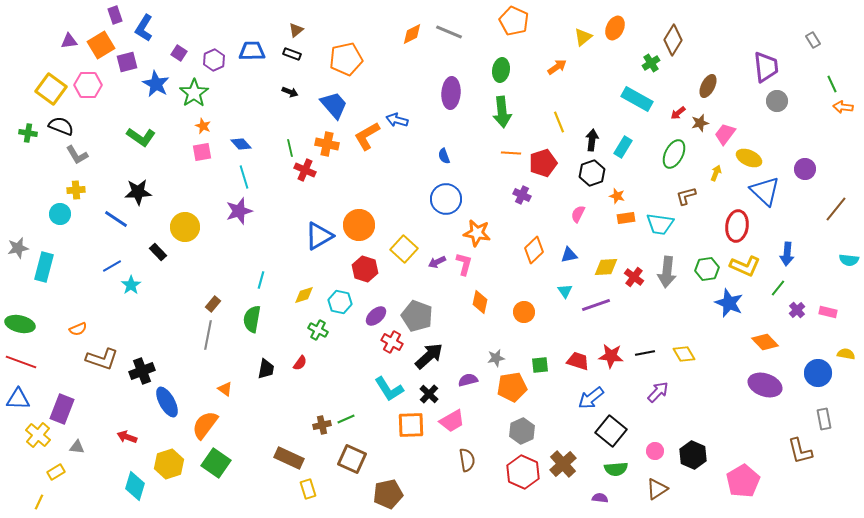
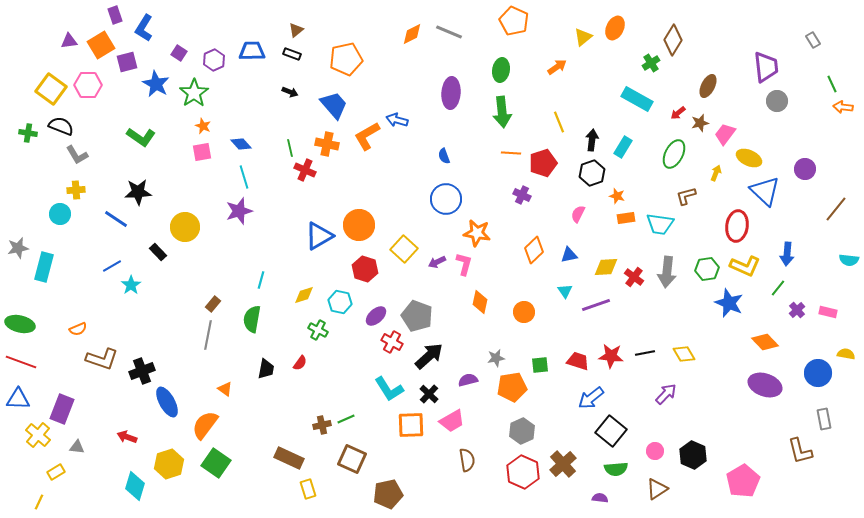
purple arrow at (658, 392): moved 8 px right, 2 px down
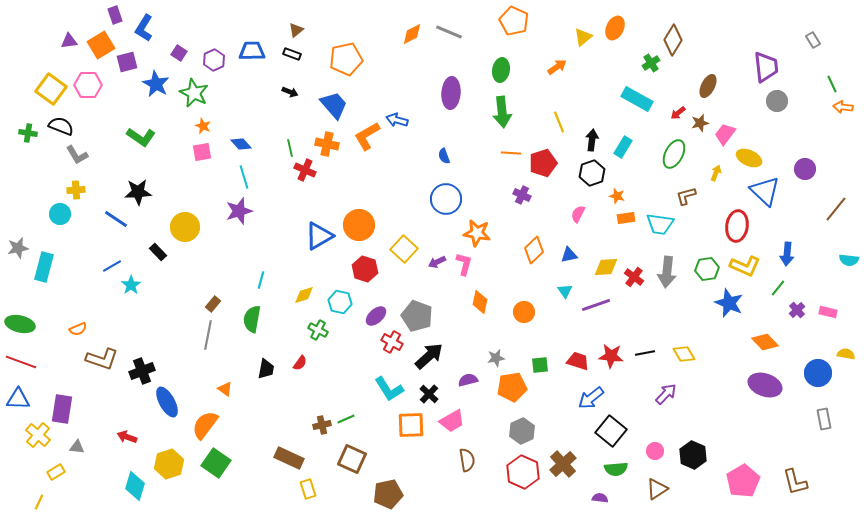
green star at (194, 93): rotated 12 degrees counterclockwise
purple rectangle at (62, 409): rotated 12 degrees counterclockwise
brown L-shape at (800, 451): moved 5 px left, 31 px down
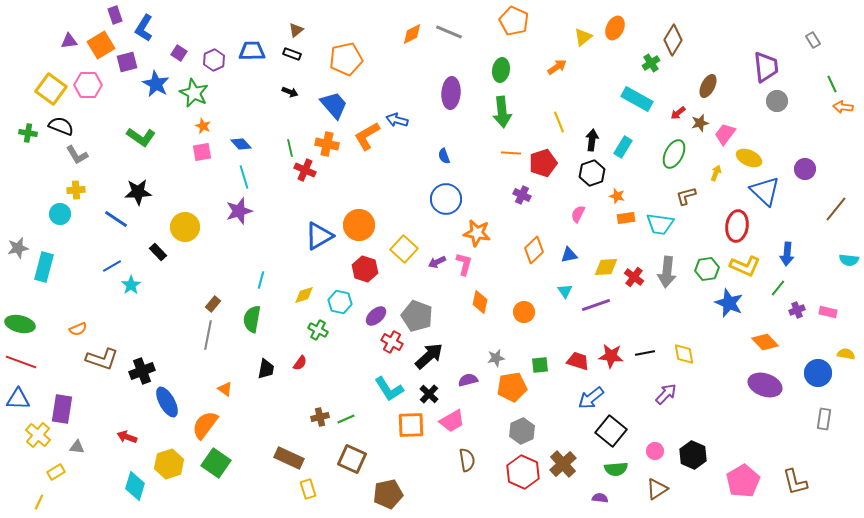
purple cross at (797, 310): rotated 21 degrees clockwise
yellow diamond at (684, 354): rotated 20 degrees clockwise
gray rectangle at (824, 419): rotated 20 degrees clockwise
brown cross at (322, 425): moved 2 px left, 8 px up
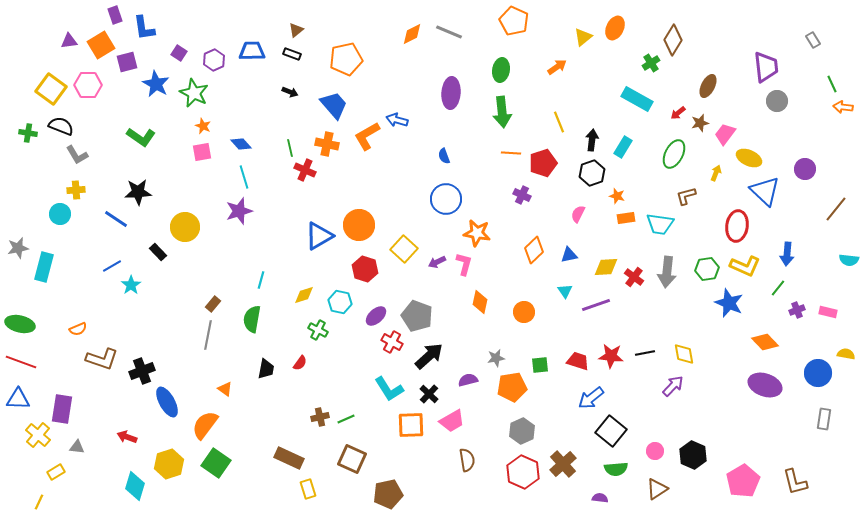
blue L-shape at (144, 28): rotated 40 degrees counterclockwise
purple arrow at (666, 394): moved 7 px right, 8 px up
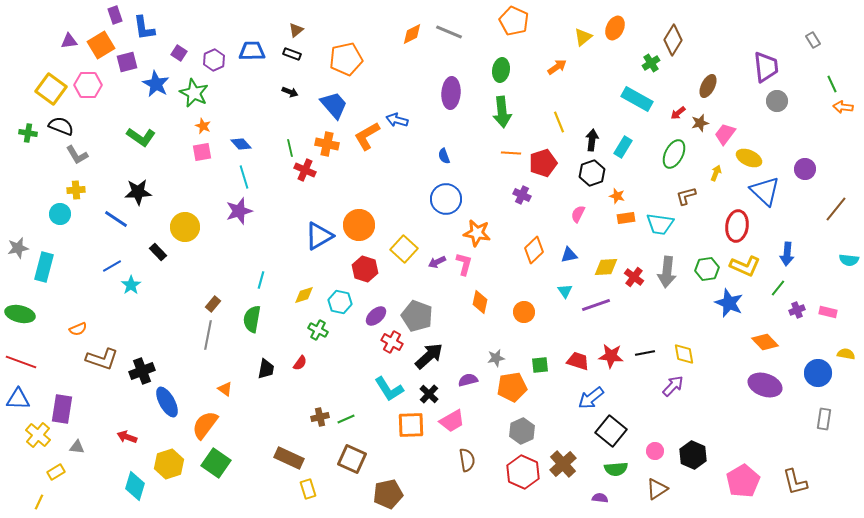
green ellipse at (20, 324): moved 10 px up
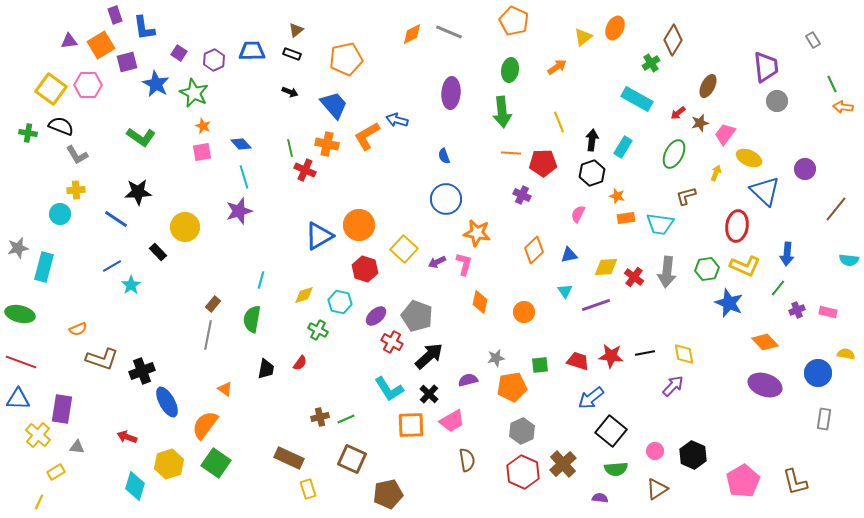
green ellipse at (501, 70): moved 9 px right
red pentagon at (543, 163): rotated 16 degrees clockwise
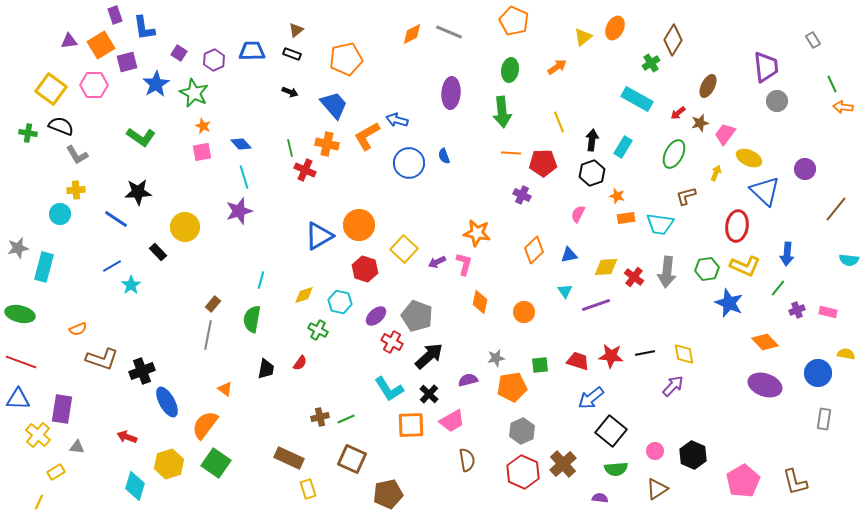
blue star at (156, 84): rotated 12 degrees clockwise
pink hexagon at (88, 85): moved 6 px right
blue circle at (446, 199): moved 37 px left, 36 px up
